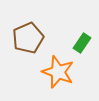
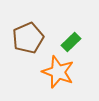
green rectangle: moved 11 px left, 1 px up; rotated 12 degrees clockwise
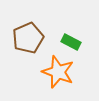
green rectangle: rotated 72 degrees clockwise
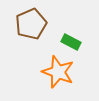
brown pentagon: moved 3 px right, 14 px up
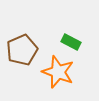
brown pentagon: moved 9 px left, 26 px down
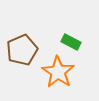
orange star: rotated 12 degrees clockwise
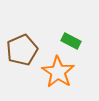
green rectangle: moved 1 px up
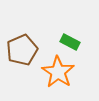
green rectangle: moved 1 px left, 1 px down
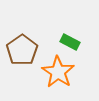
brown pentagon: rotated 12 degrees counterclockwise
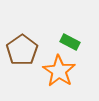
orange star: moved 1 px right, 1 px up
